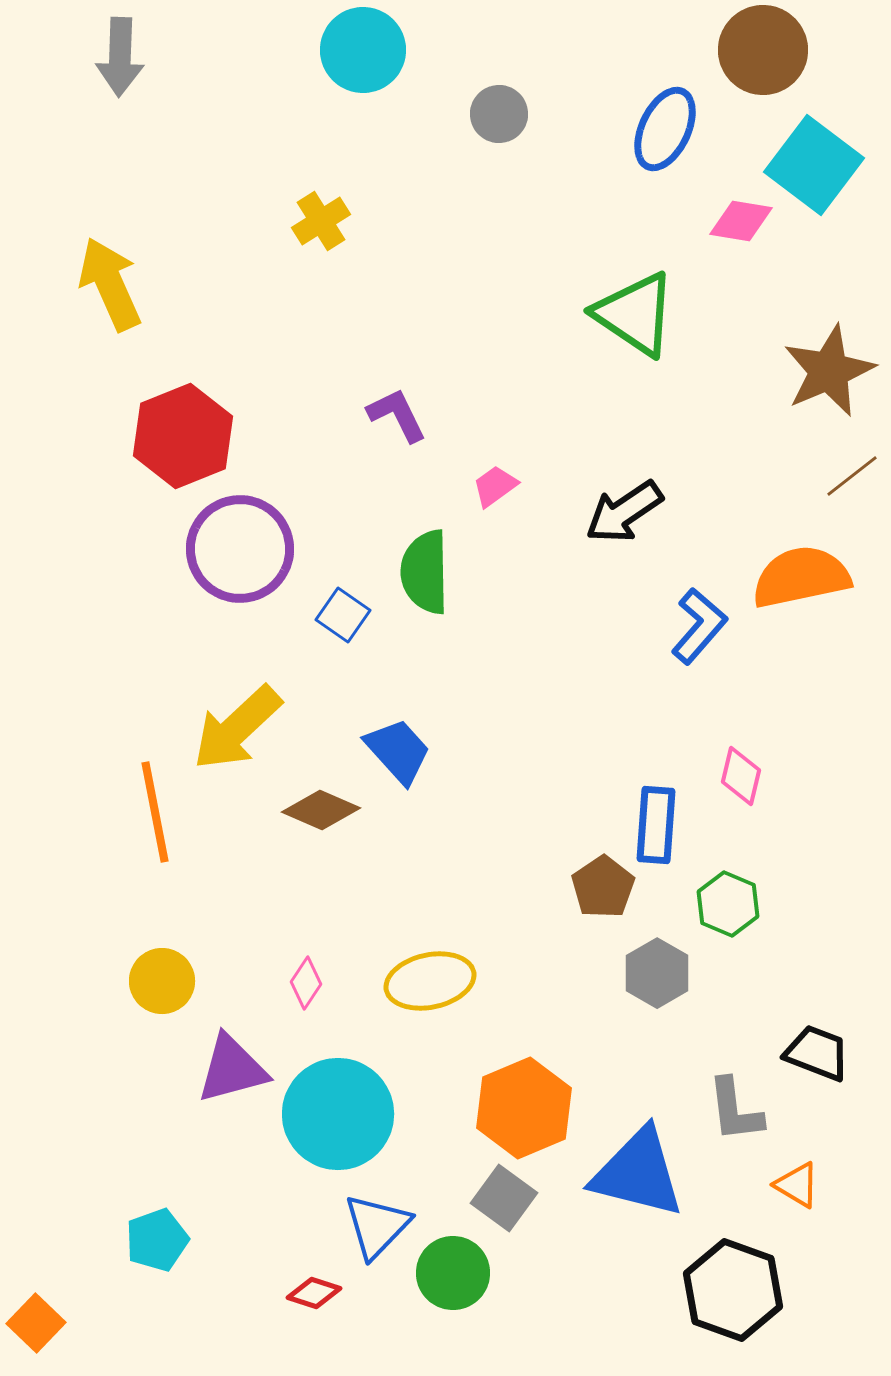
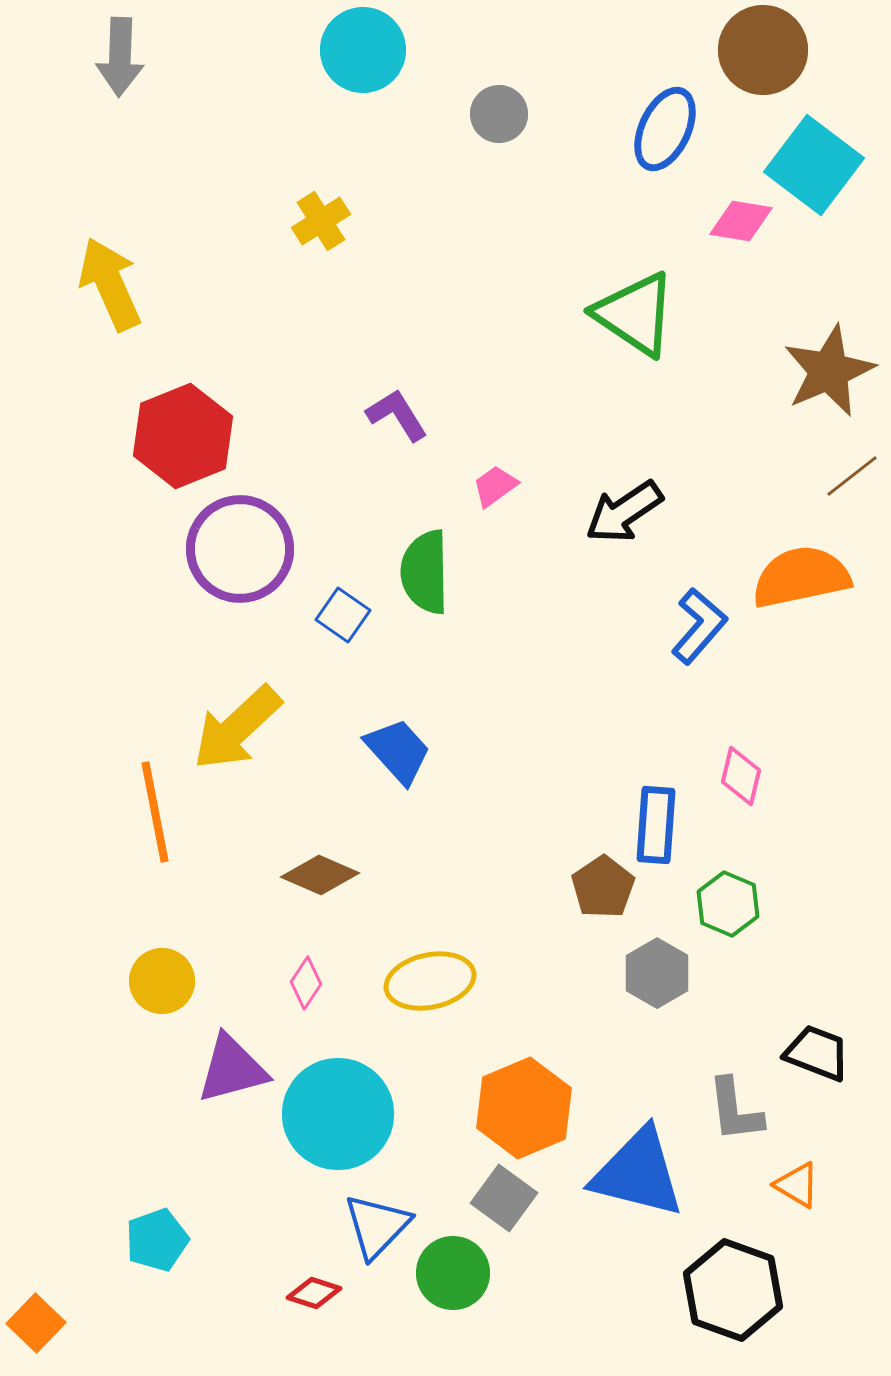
purple L-shape at (397, 415): rotated 6 degrees counterclockwise
brown diamond at (321, 810): moved 1 px left, 65 px down
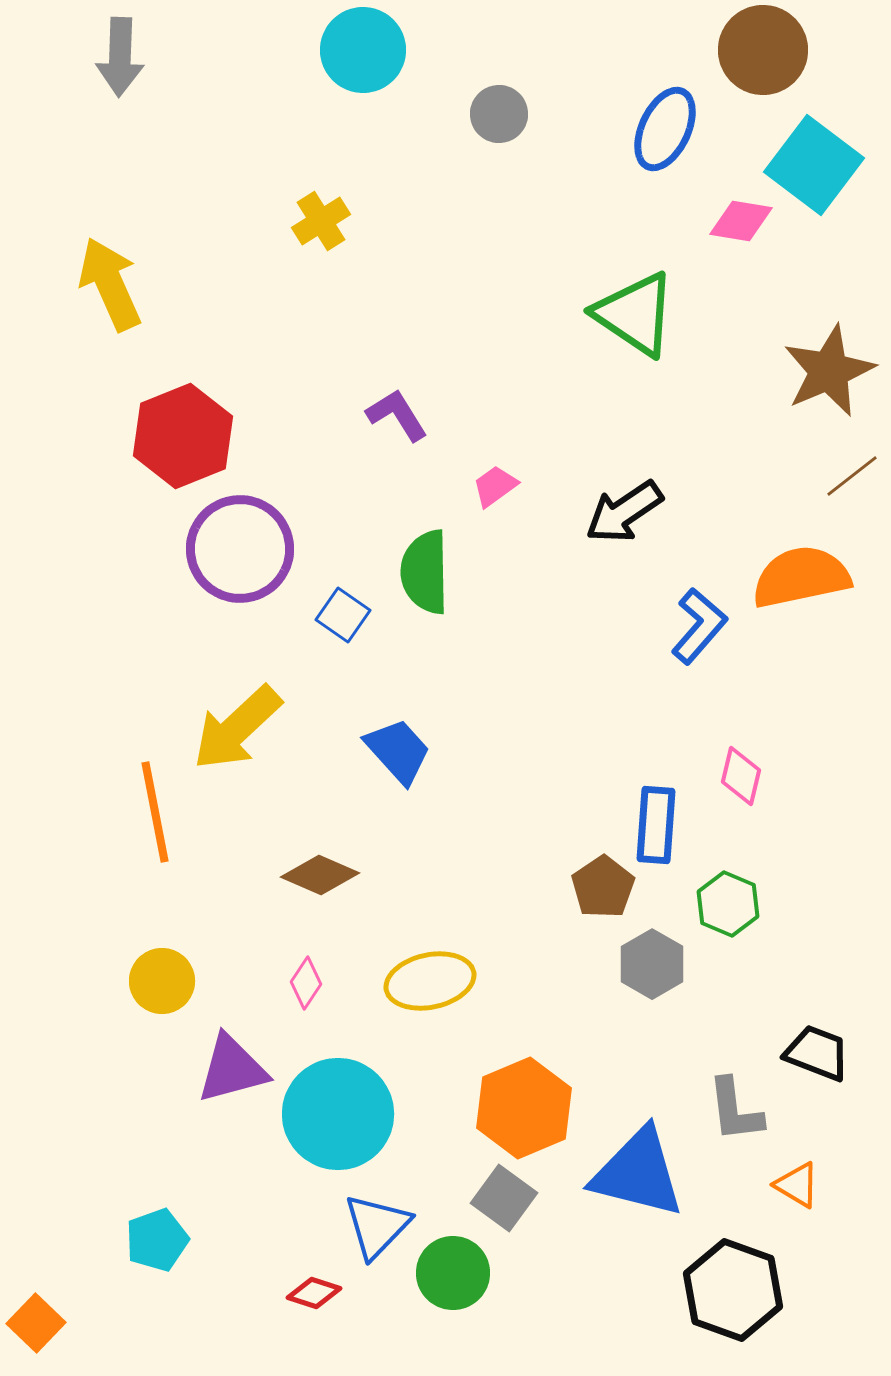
gray hexagon at (657, 973): moved 5 px left, 9 px up
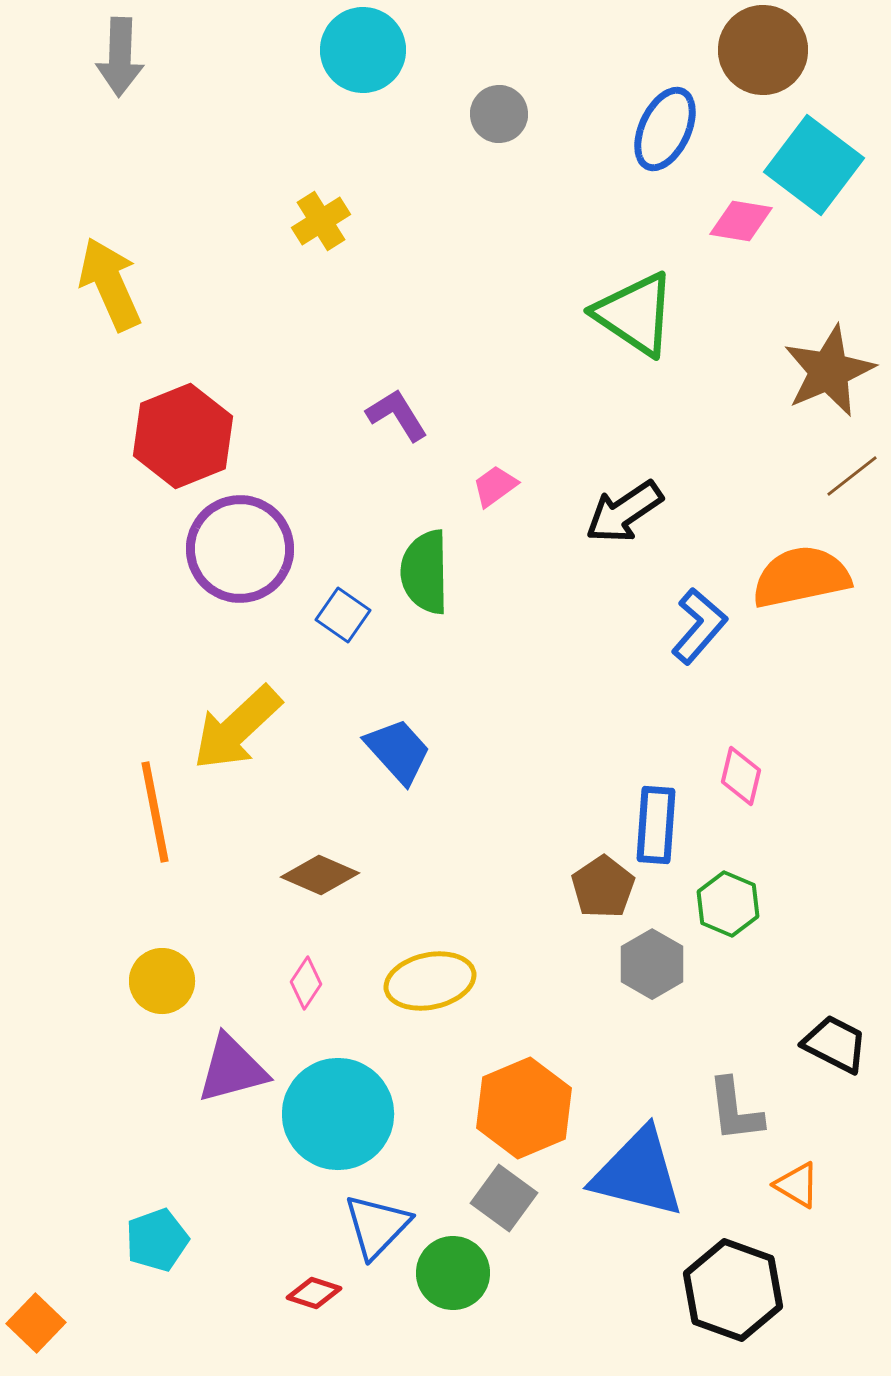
black trapezoid at (817, 1053): moved 18 px right, 9 px up; rotated 6 degrees clockwise
